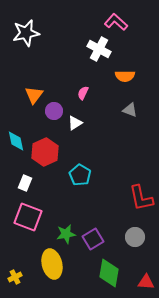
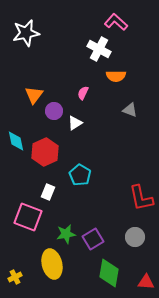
orange semicircle: moved 9 px left
white rectangle: moved 23 px right, 9 px down
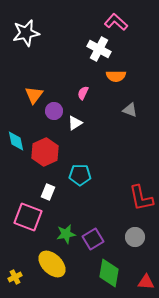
cyan pentagon: rotated 30 degrees counterclockwise
yellow ellipse: rotated 32 degrees counterclockwise
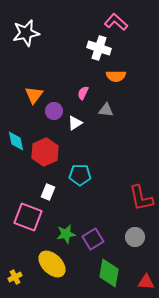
white cross: moved 1 px up; rotated 10 degrees counterclockwise
gray triangle: moved 24 px left; rotated 14 degrees counterclockwise
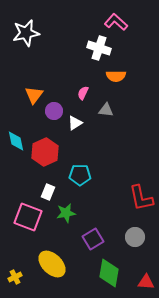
green star: moved 21 px up
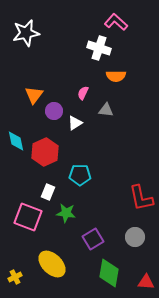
green star: rotated 18 degrees clockwise
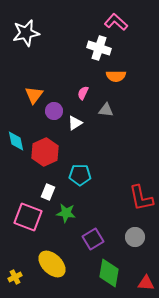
red triangle: moved 1 px down
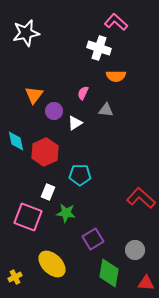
red L-shape: rotated 144 degrees clockwise
gray circle: moved 13 px down
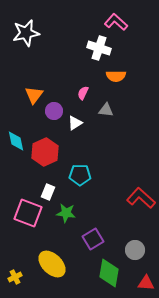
pink square: moved 4 px up
